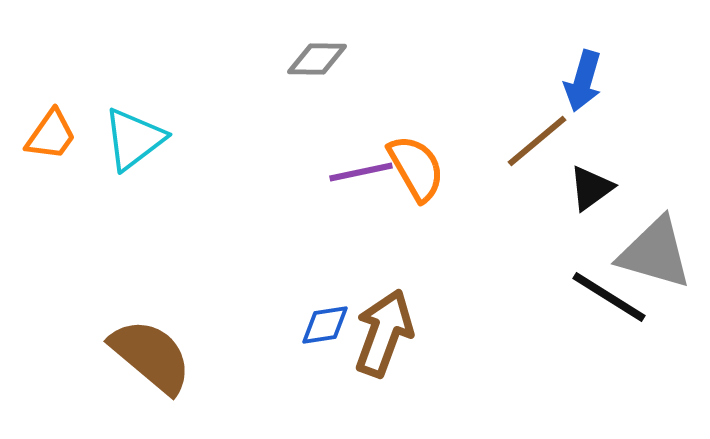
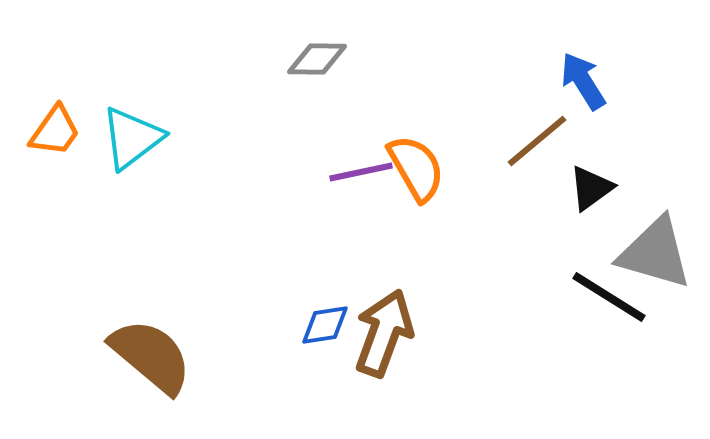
blue arrow: rotated 132 degrees clockwise
orange trapezoid: moved 4 px right, 4 px up
cyan triangle: moved 2 px left, 1 px up
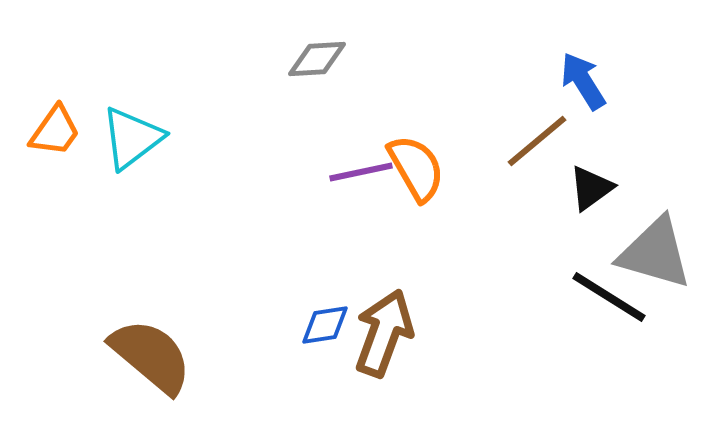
gray diamond: rotated 4 degrees counterclockwise
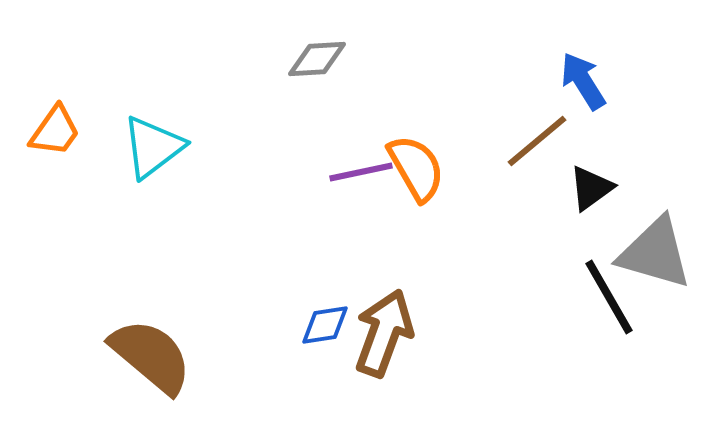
cyan triangle: moved 21 px right, 9 px down
black line: rotated 28 degrees clockwise
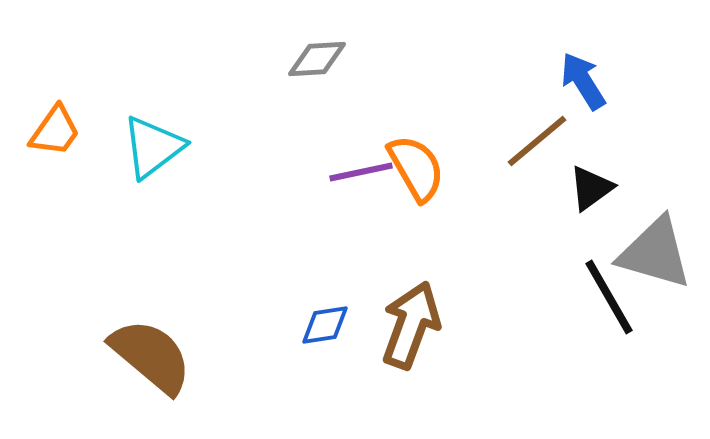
brown arrow: moved 27 px right, 8 px up
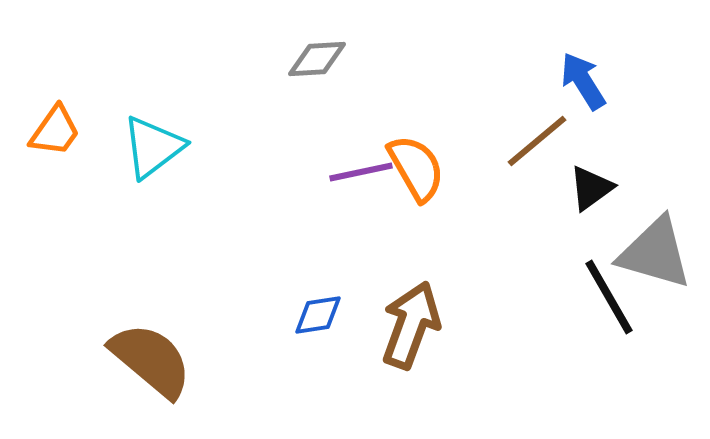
blue diamond: moved 7 px left, 10 px up
brown semicircle: moved 4 px down
